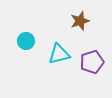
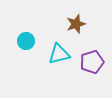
brown star: moved 4 px left, 3 px down
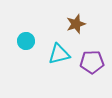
purple pentagon: rotated 15 degrees clockwise
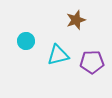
brown star: moved 4 px up
cyan triangle: moved 1 px left, 1 px down
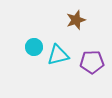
cyan circle: moved 8 px right, 6 px down
